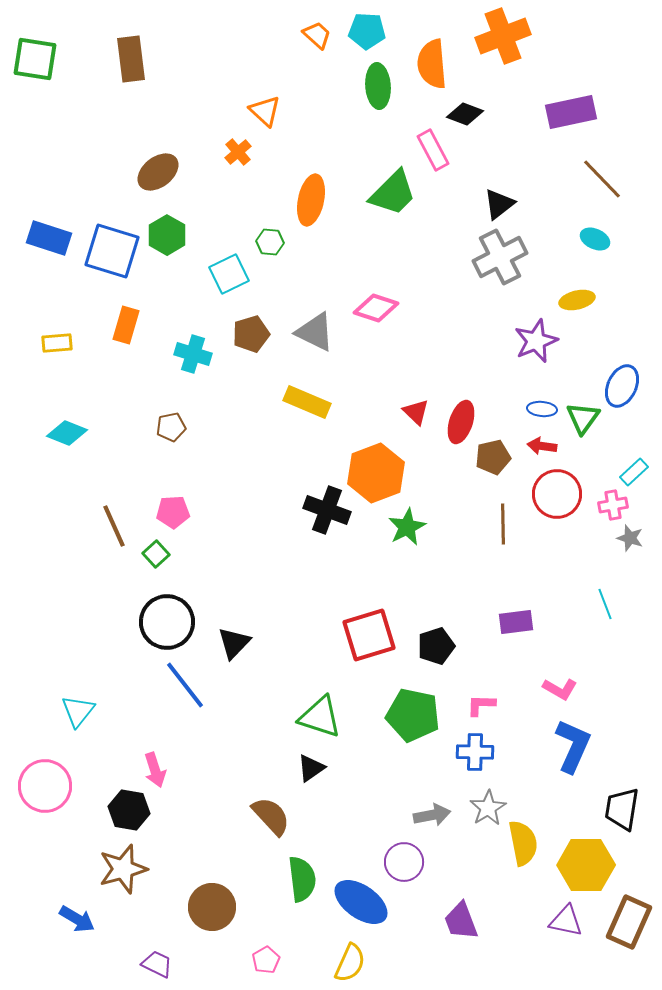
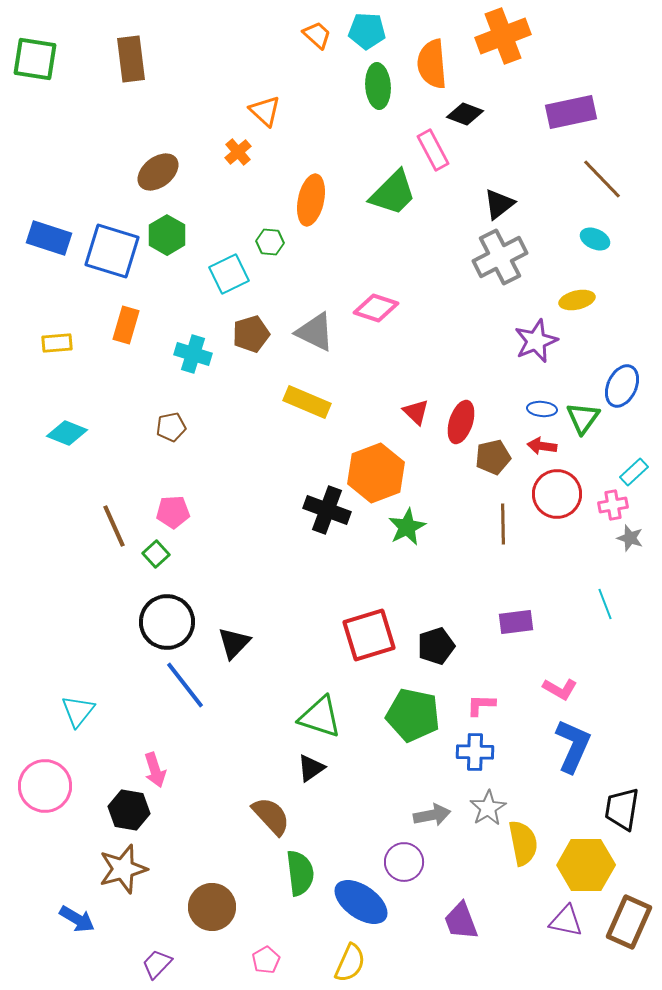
green semicircle at (302, 879): moved 2 px left, 6 px up
purple trapezoid at (157, 964): rotated 72 degrees counterclockwise
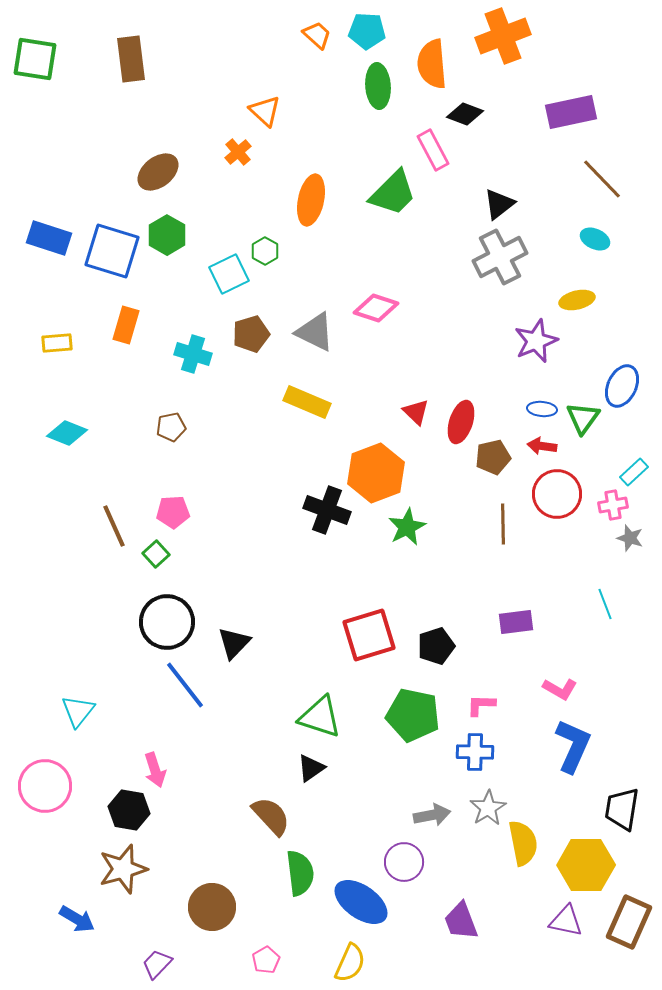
green hexagon at (270, 242): moved 5 px left, 9 px down; rotated 24 degrees clockwise
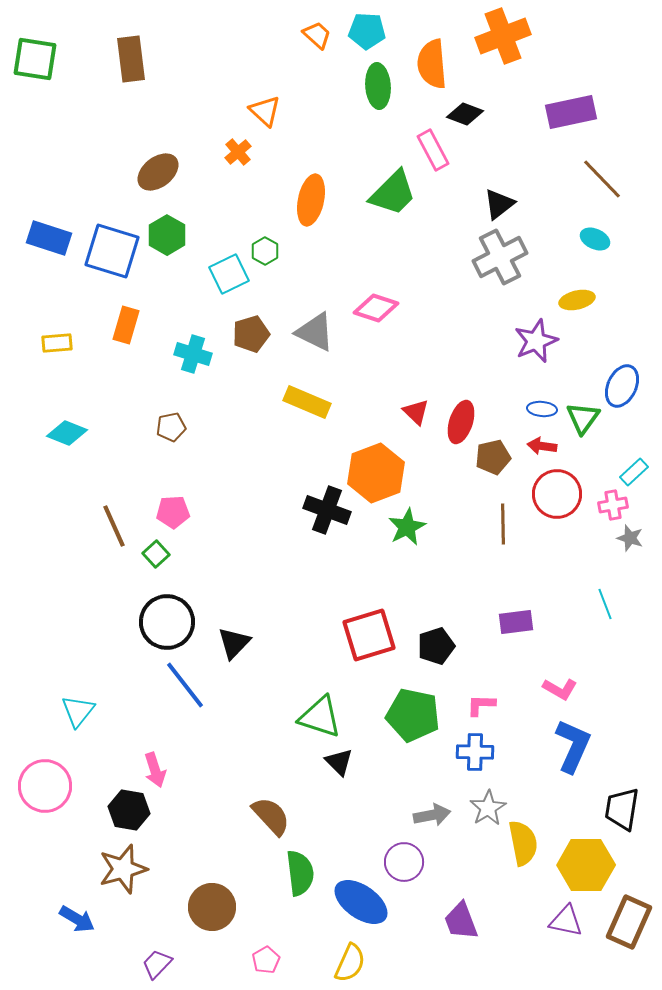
black triangle at (311, 768): moved 28 px right, 6 px up; rotated 40 degrees counterclockwise
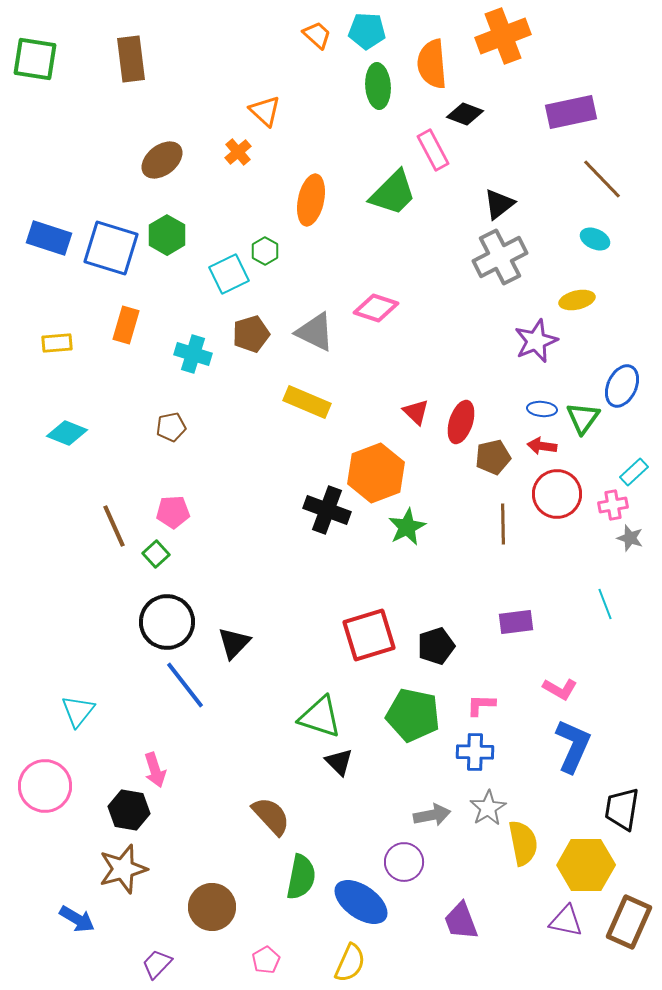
brown ellipse at (158, 172): moved 4 px right, 12 px up
blue square at (112, 251): moved 1 px left, 3 px up
green semicircle at (300, 873): moved 1 px right, 4 px down; rotated 18 degrees clockwise
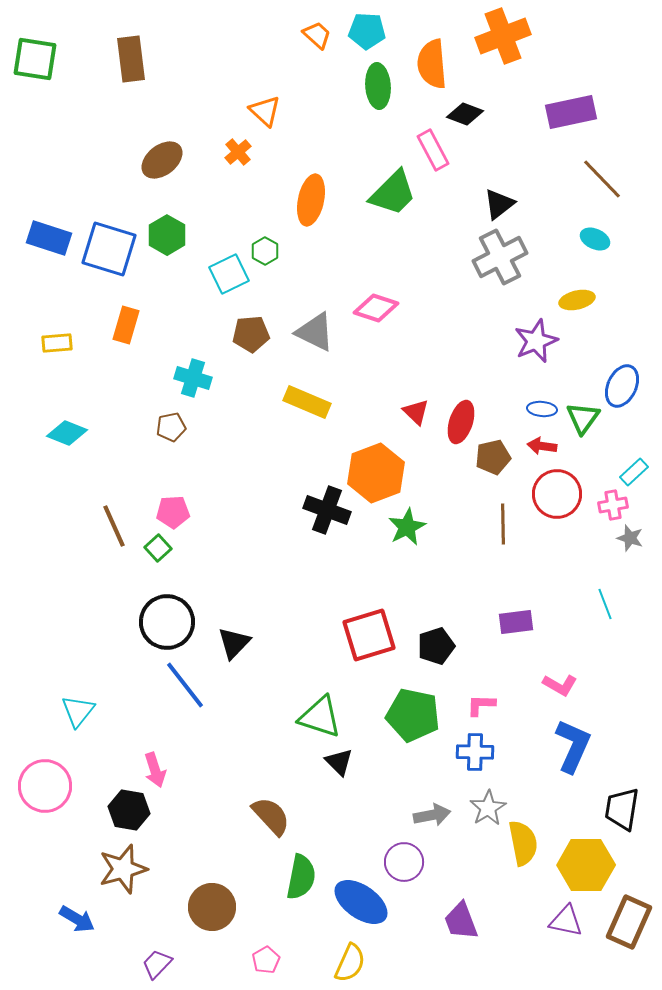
blue square at (111, 248): moved 2 px left, 1 px down
brown pentagon at (251, 334): rotated 12 degrees clockwise
cyan cross at (193, 354): moved 24 px down
green square at (156, 554): moved 2 px right, 6 px up
pink L-shape at (560, 689): moved 4 px up
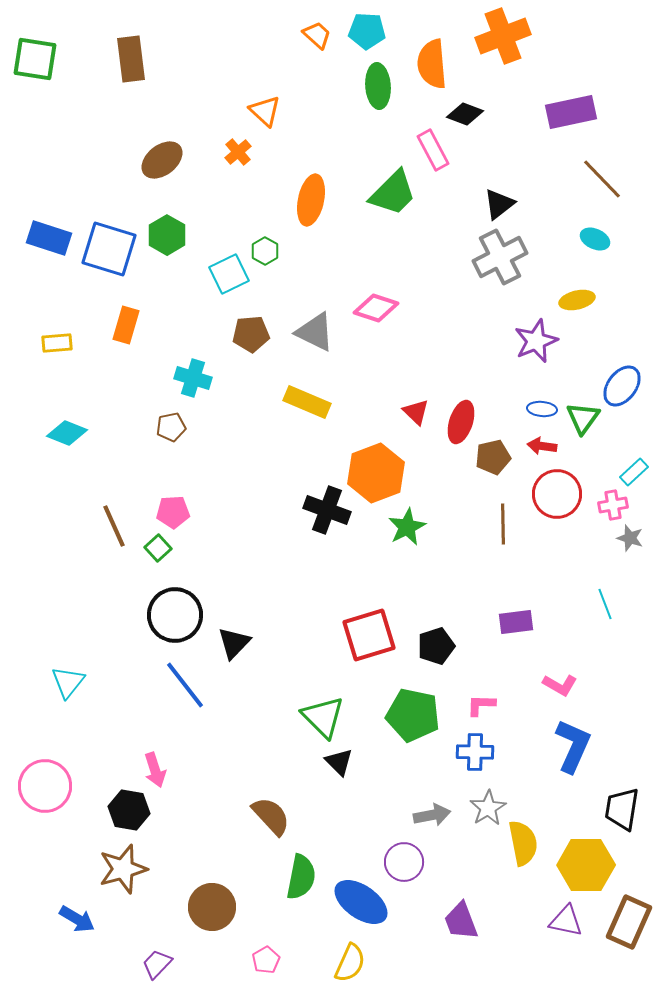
blue ellipse at (622, 386): rotated 12 degrees clockwise
black circle at (167, 622): moved 8 px right, 7 px up
cyan triangle at (78, 711): moved 10 px left, 29 px up
green triangle at (320, 717): moved 3 px right; rotated 27 degrees clockwise
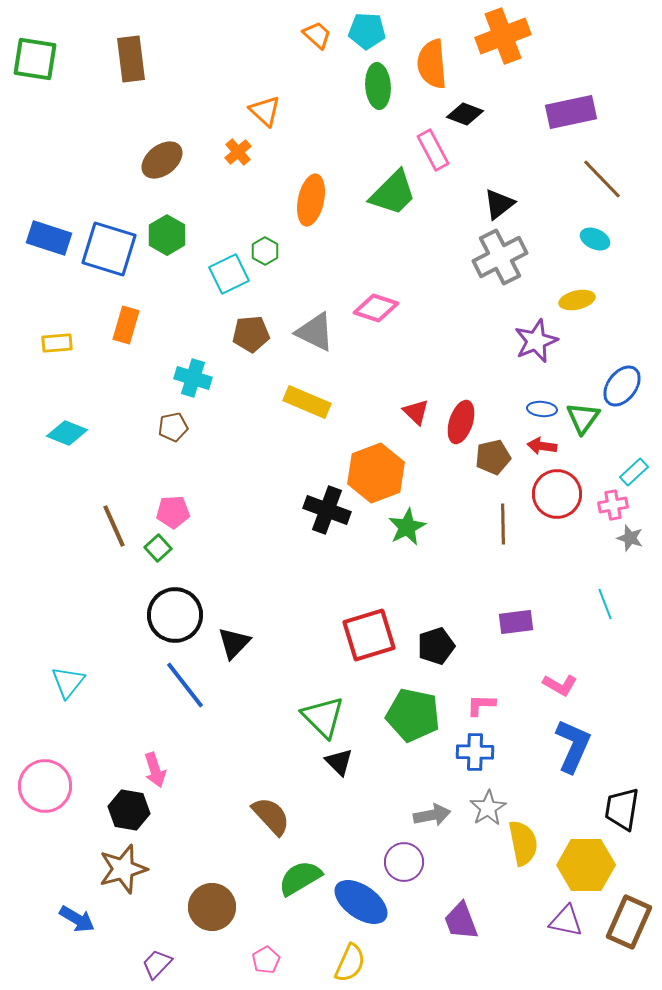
brown pentagon at (171, 427): moved 2 px right
green semicircle at (301, 877): moved 1 px left, 1 px down; rotated 132 degrees counterclockwise
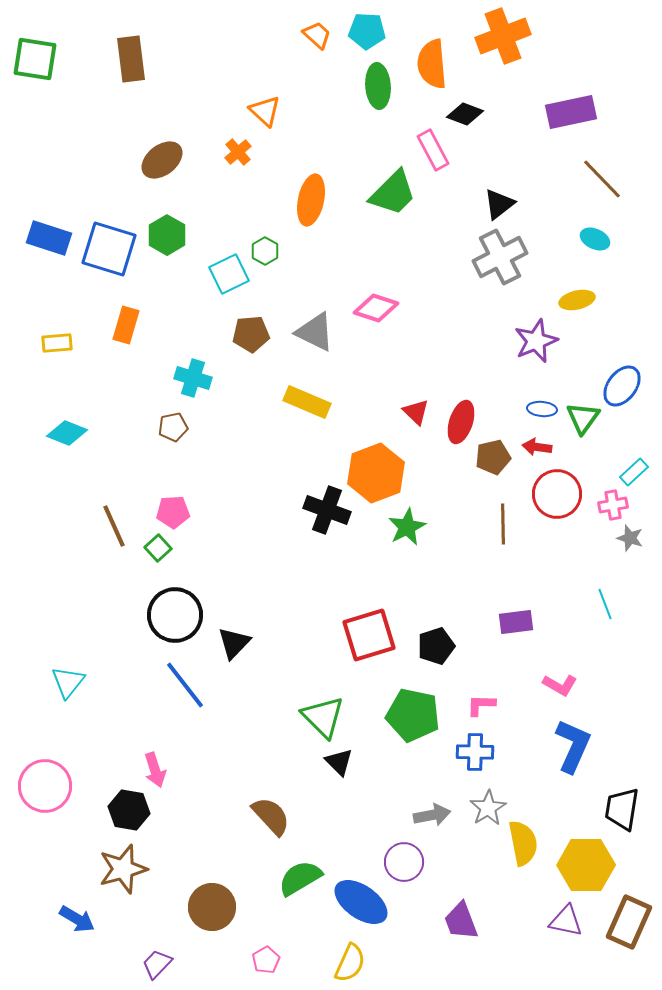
red arrow at (542, 446): moved 5 px left, 1 px down
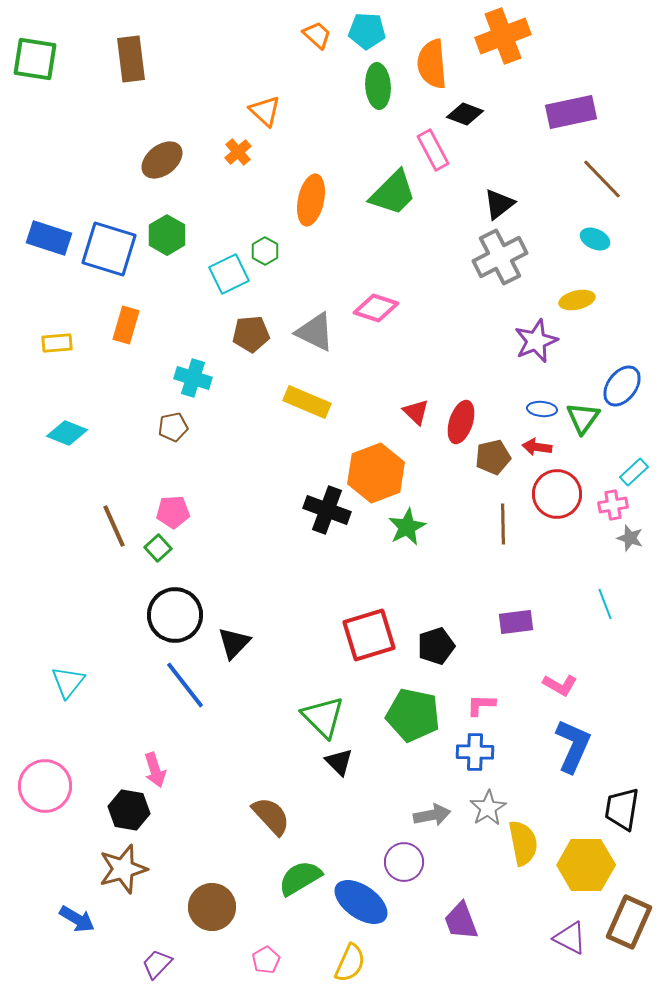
purple triangle at (566, 921): moved 4 px right, 17 px down; rotated 15 degrees clockwise
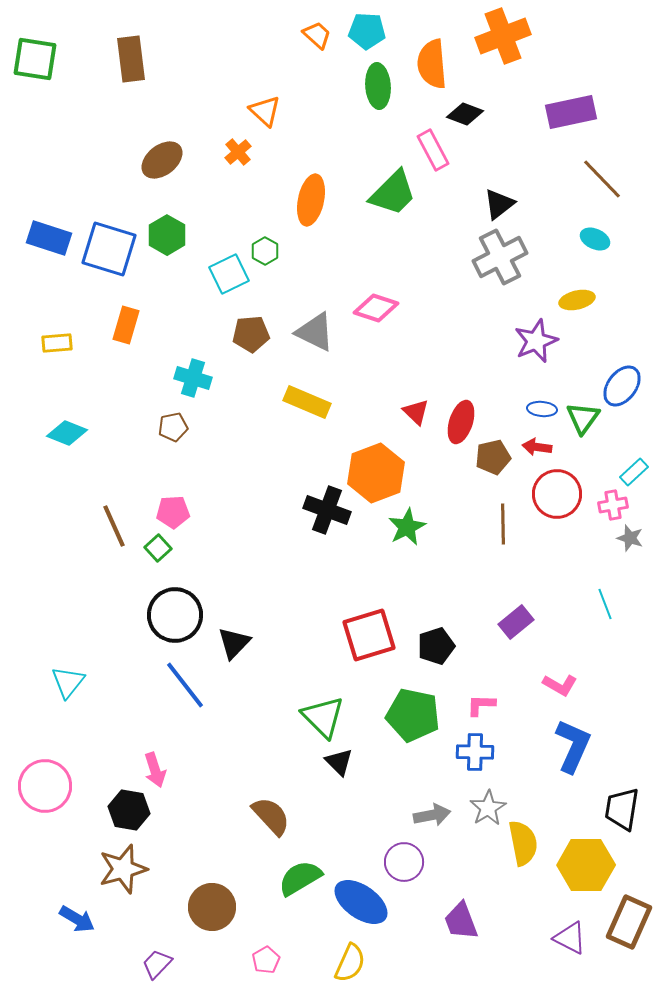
purple rectangle at (516, 622): rotated 32 degrees counterclockwise
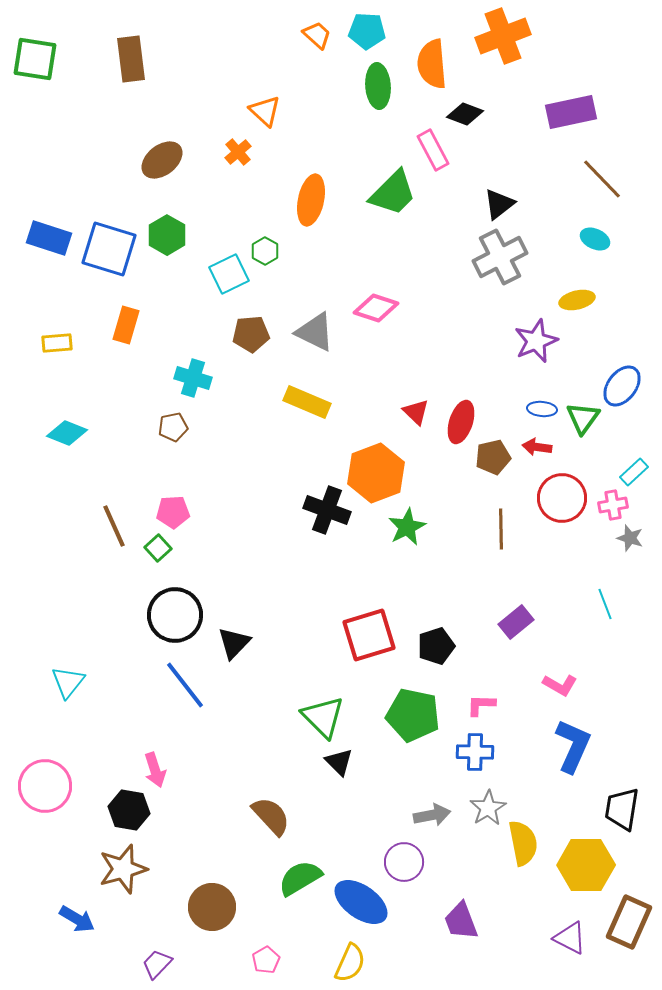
red circle at (557, 494): moved 5 px right, 4 px down
brown line at (503, 524): moved 2 px left, 5 px down
